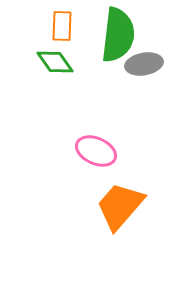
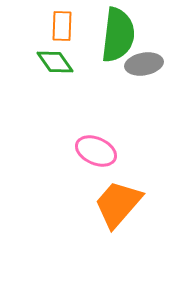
orange trapezoid: moved 2 px left, 2 px up
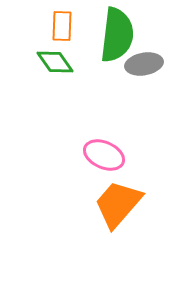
green semicircle: moved 1 px left
pink ellipse: moved 8 px right, 4 px down
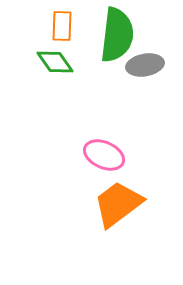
gray ellipse: moved 1 px right, 1 px down
orange trapezoid: rotated 12 degrees clockwise
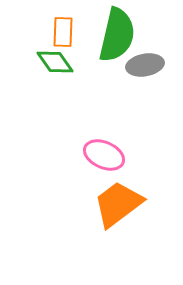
orange rectangle: moved 1 px right, 6 px down
green semicircle: rotated 6 degrees clockwise
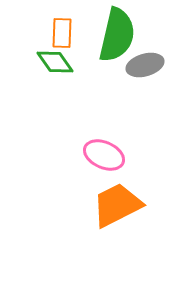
orange rectangle: moved 1 px left, 1 px down
gray ellipse: rotated 6 degrees counterclockwise
orange trapezoid: moved 1 px left, 1 px down; rotated 10 degrees clockwise
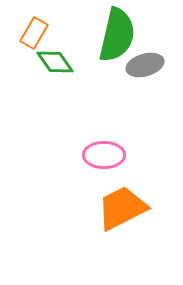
orange rectangle: moved 28 px left; rotated 28 degrees clockwise
pink ellipse: rotated 24 degrees counterclockwise
orange trapezoid: moved 5 px right, 3 px down
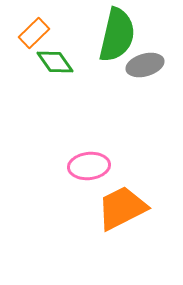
orange rectangle: rotated 16 degrees clockwise
pink ellipse: moved 15 px left, 11 px down; rotated 6 degrees counterclockwise
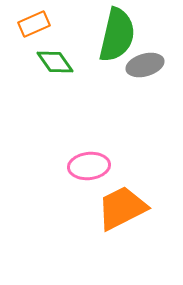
orange rectangle: moved 9 px up; rotated 20 degrees clockwise
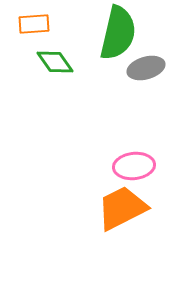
orange rectangle: rotated 20 degrees clockwise
green semicircle: moved 1 px right, 2 px up
gray ellipse: moved 1 px right, 3 px down
pink ellipse: moved 45 px right
